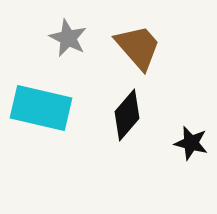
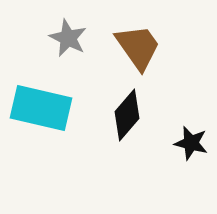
brown trapezoid: rotated 6 degrees clockwise
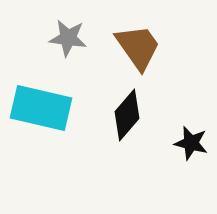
gray star: rotated 18 degrees counterclockwise
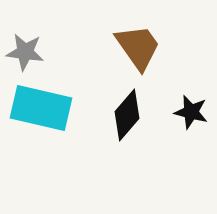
gray star: moved 43 px left, 14 px down
black star: moved 31 px up
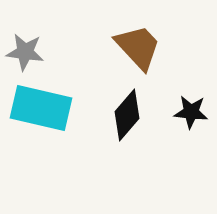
brown trapezoid: rotated 8 degrees counterclockwise
black star: rotated 8 degrees counterclockwise
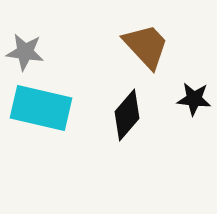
brown trapezoid: moved 8 px right, 1 px up
black star: moved 3 px right, 13 px up
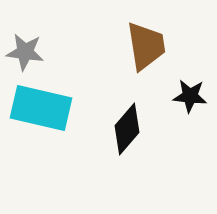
brown trapezoid: rotated 34 degrees clockwise
black star: moved 4 px left, 3 px up
black diamond: moved 14 px down
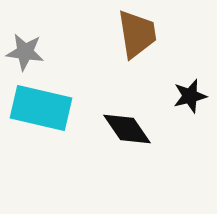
brown trapezoid: moved 9 px left, 12 px up
black star: rotated 20 degrees counterclockwise
black diamond: rotated 75 degrees counterclockwise
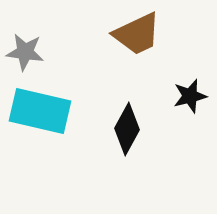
brown trapezoid: rotated 74 degrees clockwise
cyan rectangle: moved 1 px left, 3 px down
black diamond: rotated 63 degrees clockwise
